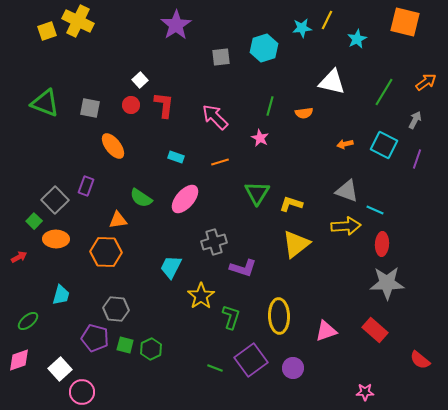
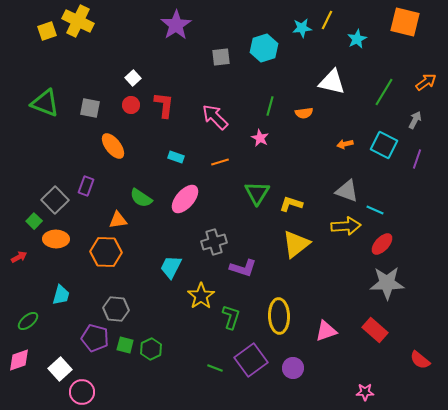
white square at (140, 80): moved 7 px left, 2 px up
red ellipse at (382, 244): rotated 40 degrees clockwise
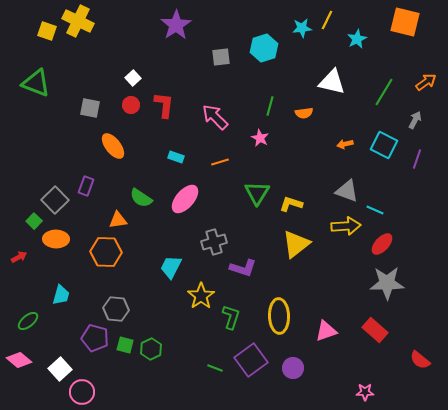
yellow square at (47, 31): rotated 36 degrees clockwise
green triangle at (45, 103): moved 9 px left, 20 px up
pink diamond at (19, 360): rotated 60 degrees clockwise
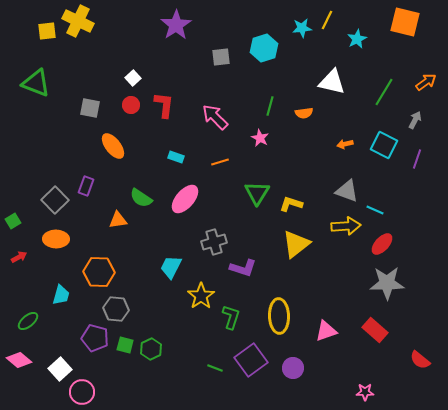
yellow square at (47, 31): rotated 24 degrees counterclockwise
green square at (34, 221): moved 21 px left; rotated 14 degrees clockwise
orange hexagon at (106, 252): moved 7 px left, 20 px down
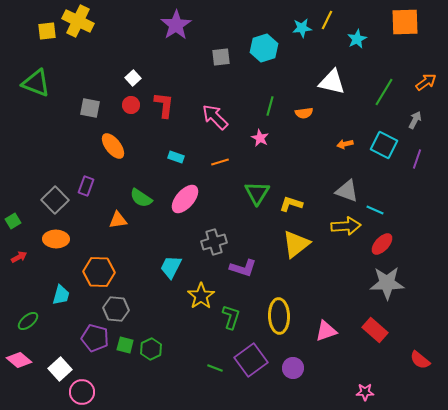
orange square at (405, 22): rotated 16 degrees counterclockwise
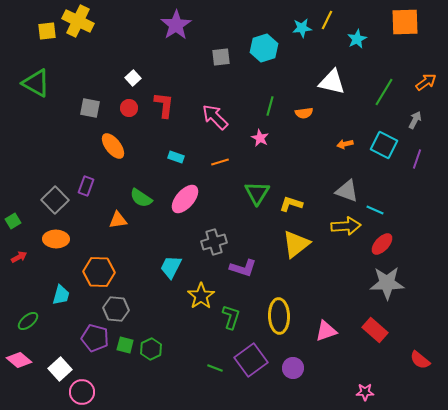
green triangle at (36, 83): rotated 8 degrees clockwise
red circle at (131, 105): moved 2 px left, 3 px down
